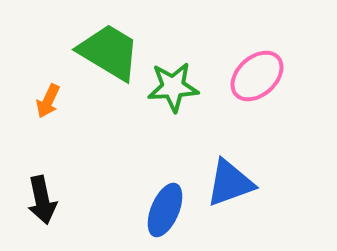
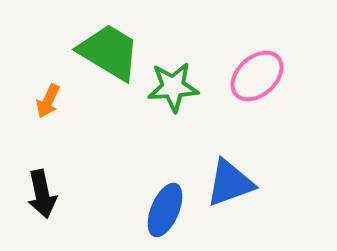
black arrow: moved 6 px up
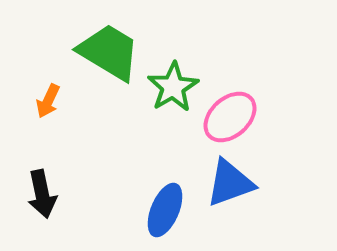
pink ellipse: moved 27 px left, 41 px down
green star: rotated 27 degrees counterclockwise
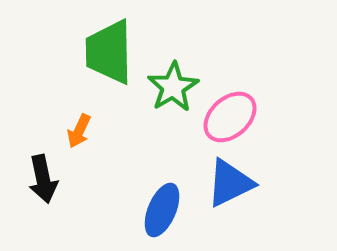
green trapezoid: rotated 122 degrees counterclockwise
orange arrow: moved 31 px right, 30 px down
blue triangle: rotated 6 degrees counterclockwise
black arrow: moved 1 px right, 15 px up
blue ellipse: moved 3 px left
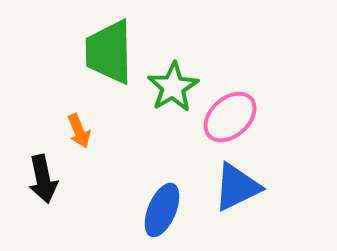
orange arrow: rotated 48 degrees counterclockwise
blue triangle: moved 7 px right, 4 px down
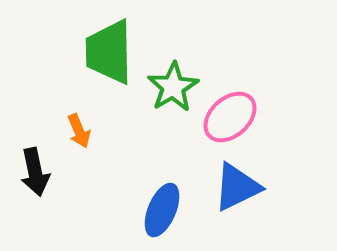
black arrow: moved 8 px left, 7 px up
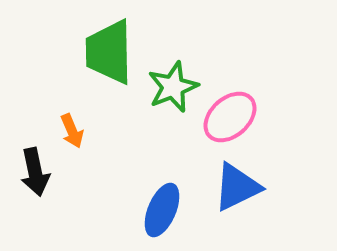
green star: rotated 9 degrees clockwise
orange arrow: moved 7 px left
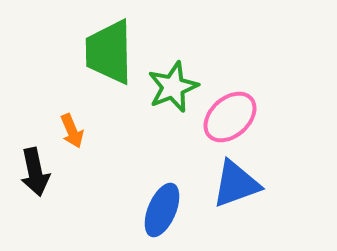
blue triangle: moved 1 px left, 3 px up; rotated 6 degrees clockwise
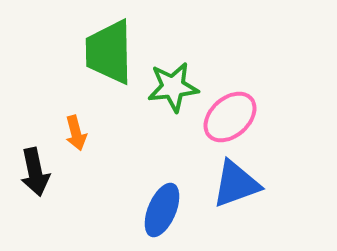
green star: rotated 15 degrees clockwise
orange arrow: moved 4 px right, 2 px down; rotated 8 degrees clockwise
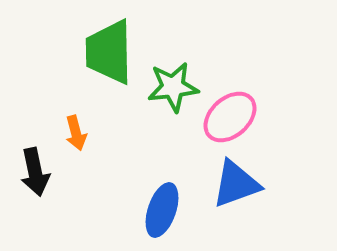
blue ellipse: rotated 4 degrees counterclockwise
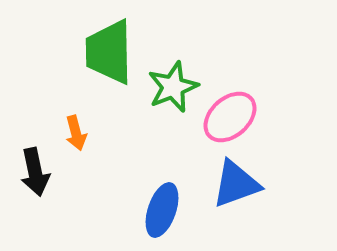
green star: rotated 15 degrees counterclockwise
